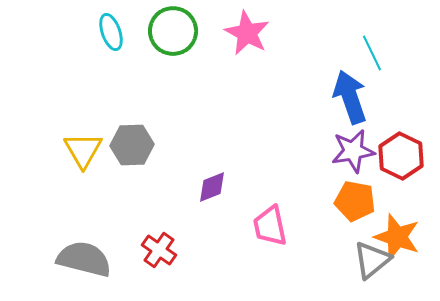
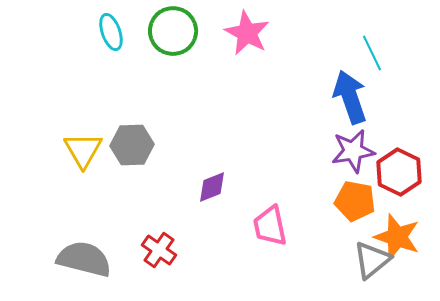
red hexagon: moved 2 px left, 16 px down
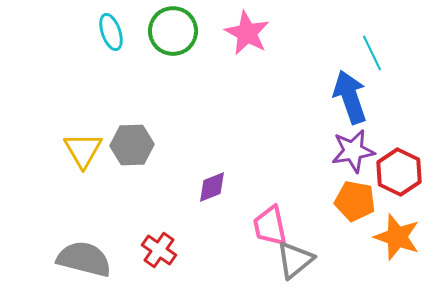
gray triangle: moved 77 px left
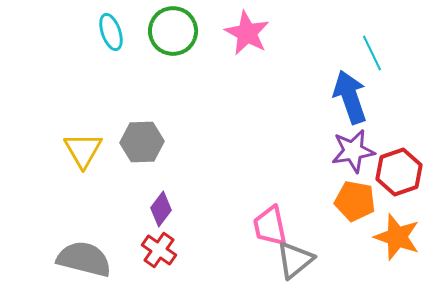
gray hexagon: moved 10 px right, 3 px up
red hexagon: rotated 15 degrees clockwise
purple diamond: moved 51 px left, 22 px down; rotated 32 degrees counterclockwise
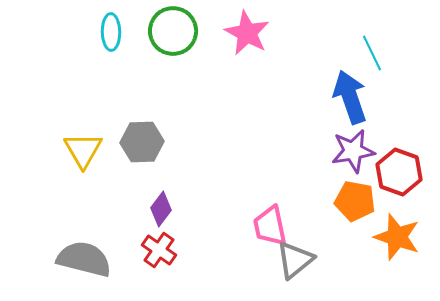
cyan ellipse: rotated 18 degrees clockwise
red hexagon: rotated 21 degrees counterclockwise
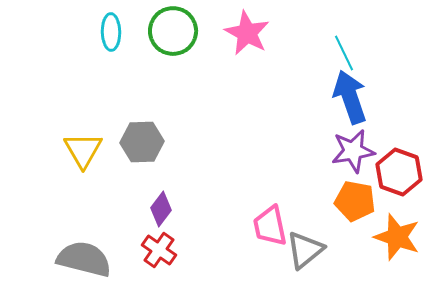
cyan line: moved 28 px left
gray triangle: moved 10 px right, 10 px up
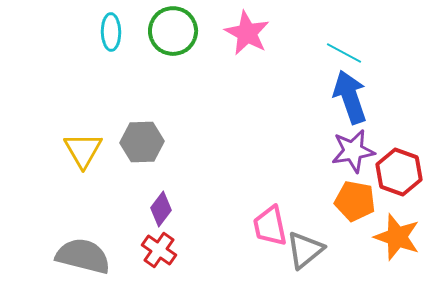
cyan line: rotated 36 degrees counterclockwise
gray semicircle: moved 1 px left, 3 px up
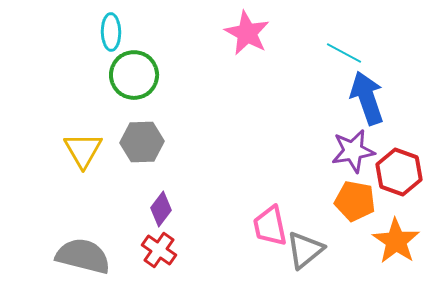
green circle: moved 39 px left, 44 px down
blue arrow: moved 17 px right, 1 px down
orange star: moved 1 px left, 4 px down; rotated 15 degrees clockwise
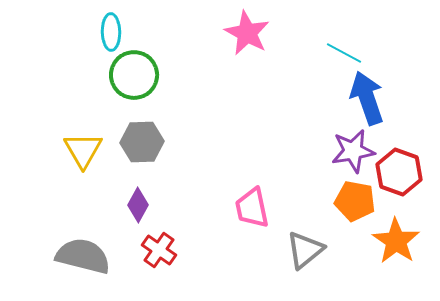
purple diamond: moved 23 px left, 4 px up; rotated 8 degrees counterclockwise
pink trapezoid: moved 18 px left, 18 px up
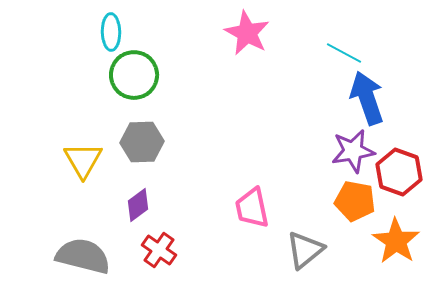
yellow triangle: moved 10 px down
purple diamond: rotated 24 degrees clockwise
